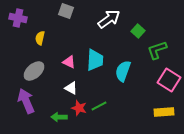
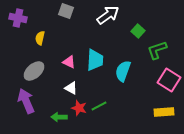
white arrow: moved 1 px left, 4 px up
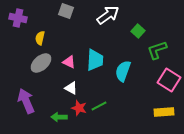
gray ellipse: moved 7 px right, 8 px up
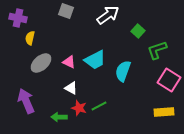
yellow semicircle: moved 10 px left
cyan trapezoid: rotated 60 degrees clockwise
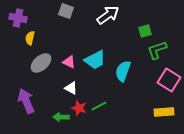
green square: moved 7 px right; rotated 32 degrees clockwise
green arrow: moved 2 px right
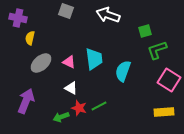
white arrow: rotated 125 degrees counterclockwise
cyan trapezoid: moved 1 px left, 1 px up; rotated 70 degrees counterclockwise
purple arrow: rotated 45 degrees clockwise
green arrow: rotated 21 degrees counterclockwise
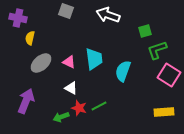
pink square: moved 5 px up
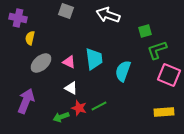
pink square: rotated 10 degrees counterclockwise
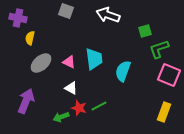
green L-shape: moved 2 px right, 1 px up
yellow rectangle: rotated 66 degrees counterclockwise
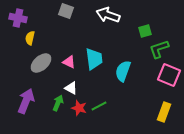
green arrow: moved 3 px left, 14 px up; rotated 133 degrees clockwise
